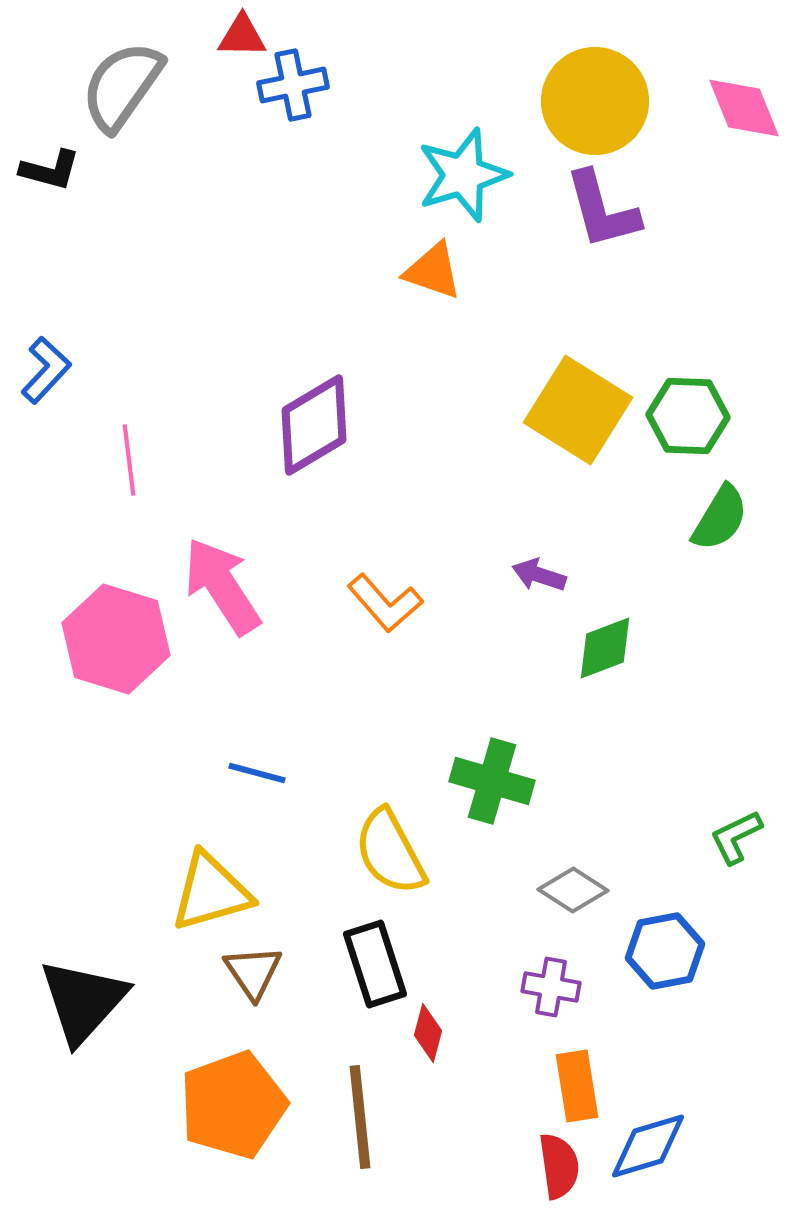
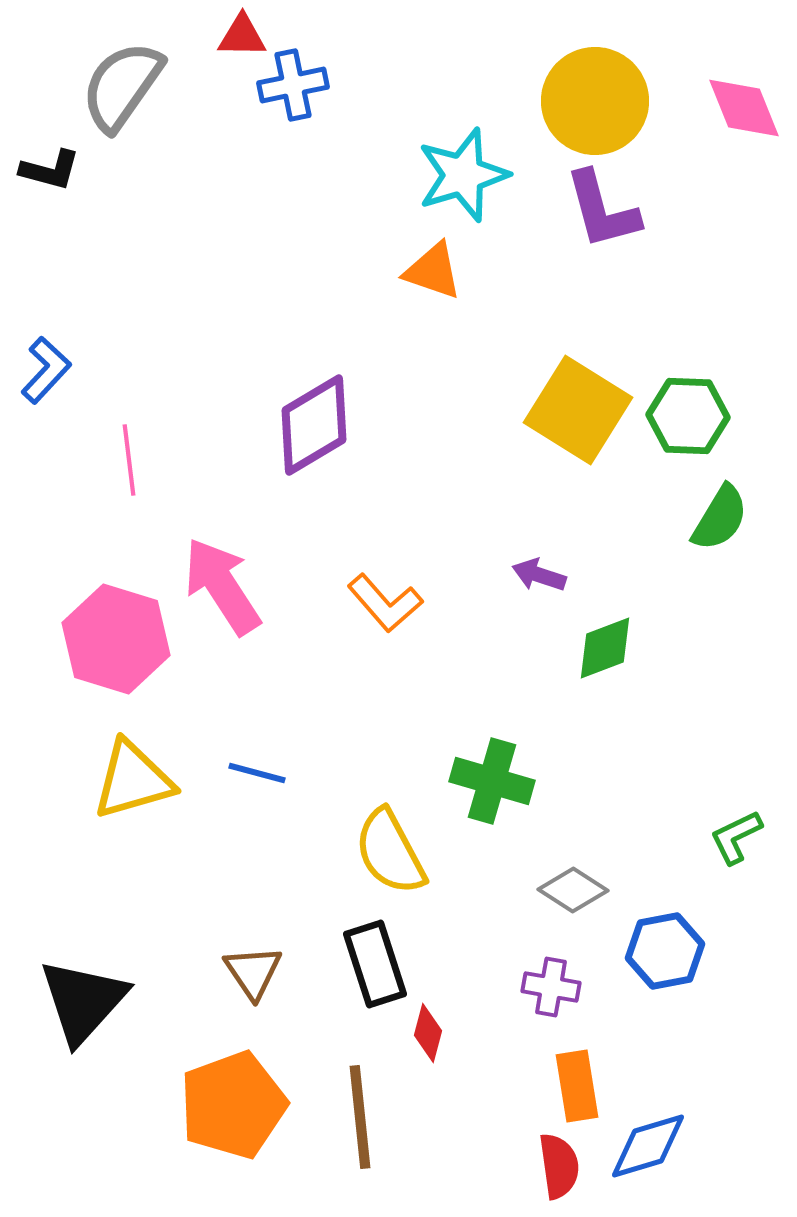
yellow triangle: moved 78 px left, 112 px up
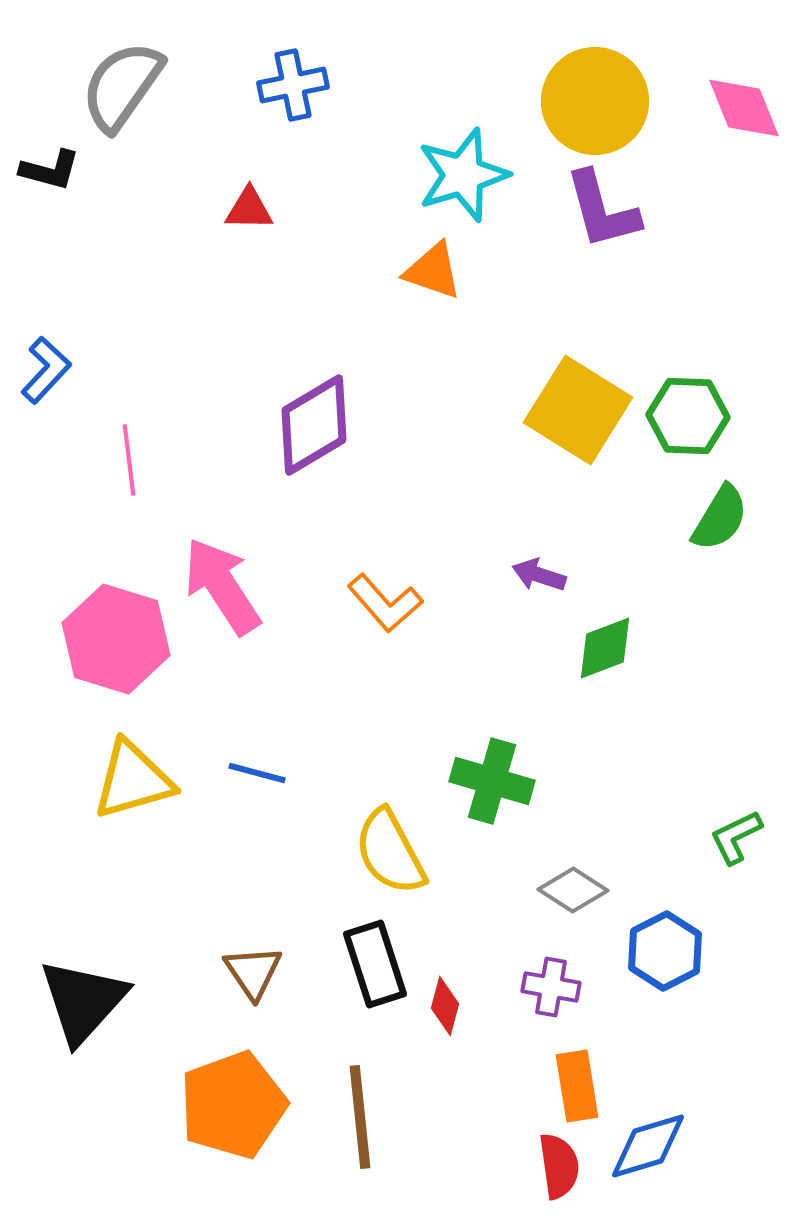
red triangle: moved 7 px right, 173 px down
blue hexagon: rotated 16 degrees counterclockwise
red diamond: moved 17 px right, 27 px up
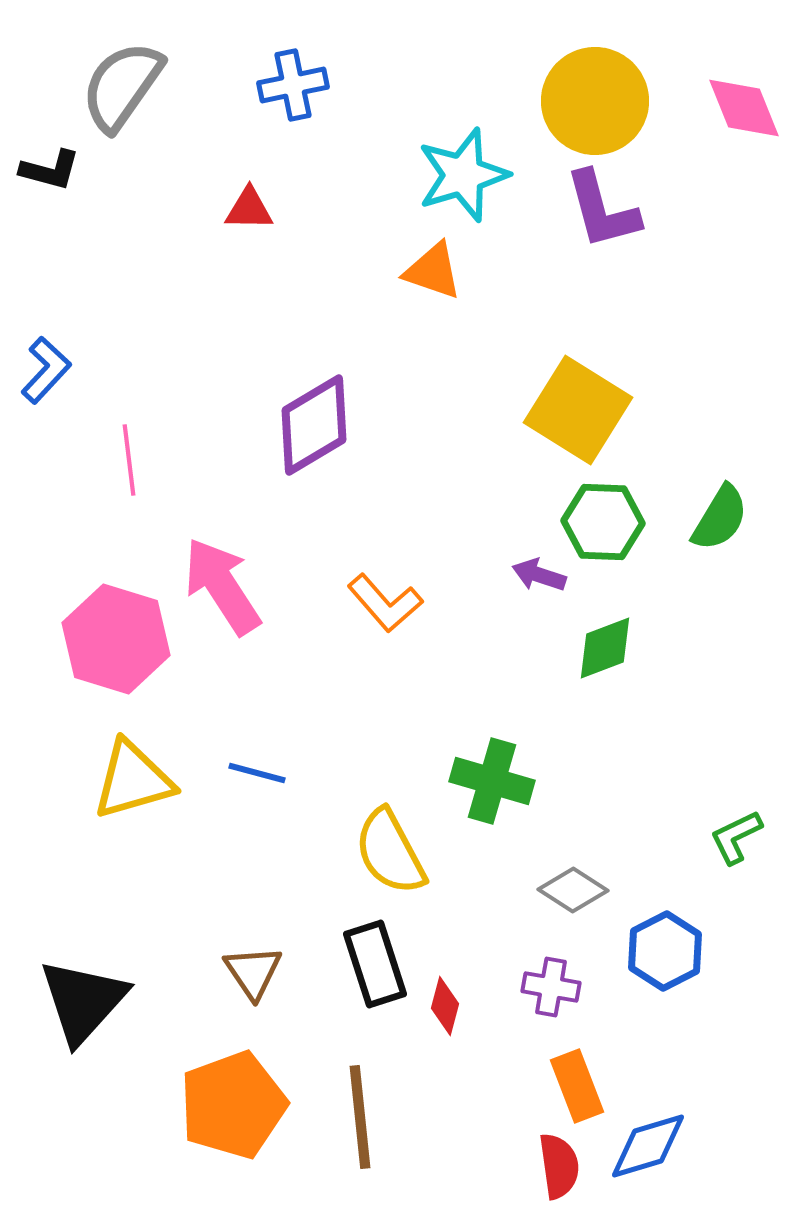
green hexagon: moved 85 px left, 106 px down
orange rectangle: rotated 12 degrees counterclockwise
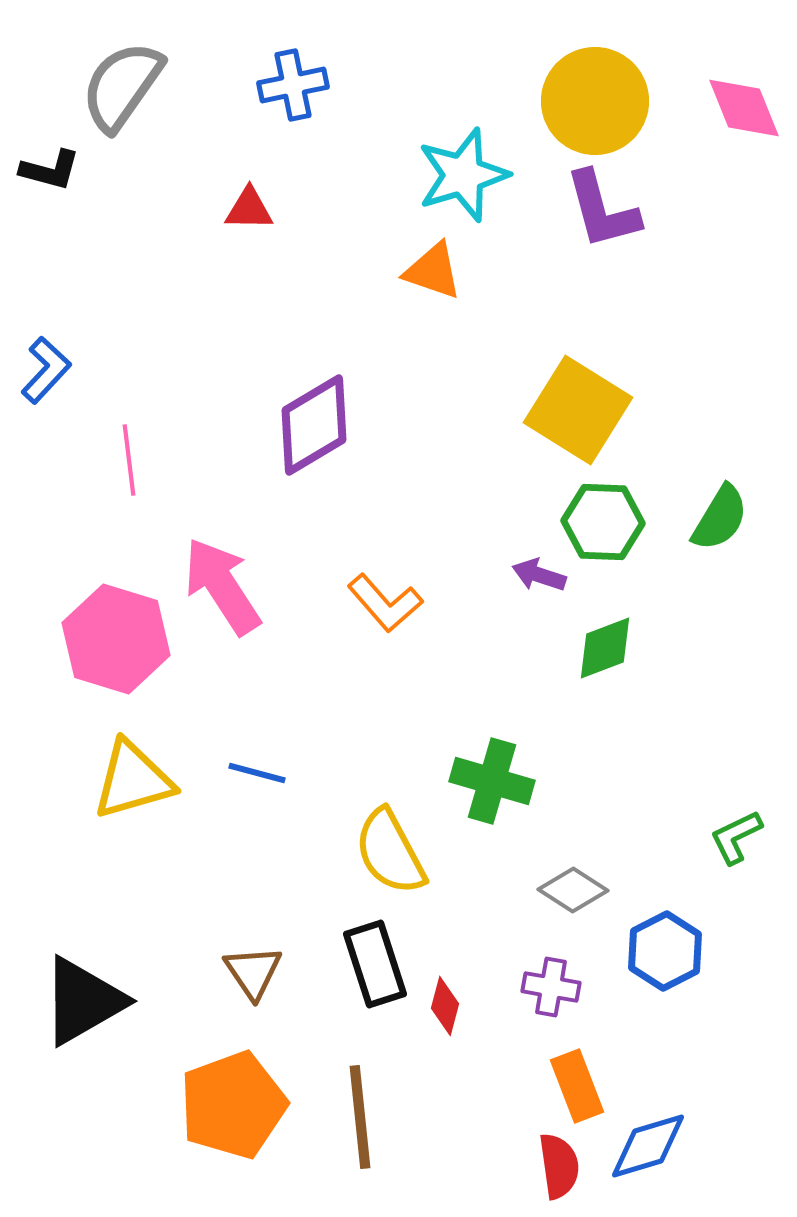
black triangle: rotated 18 degrees clockwise
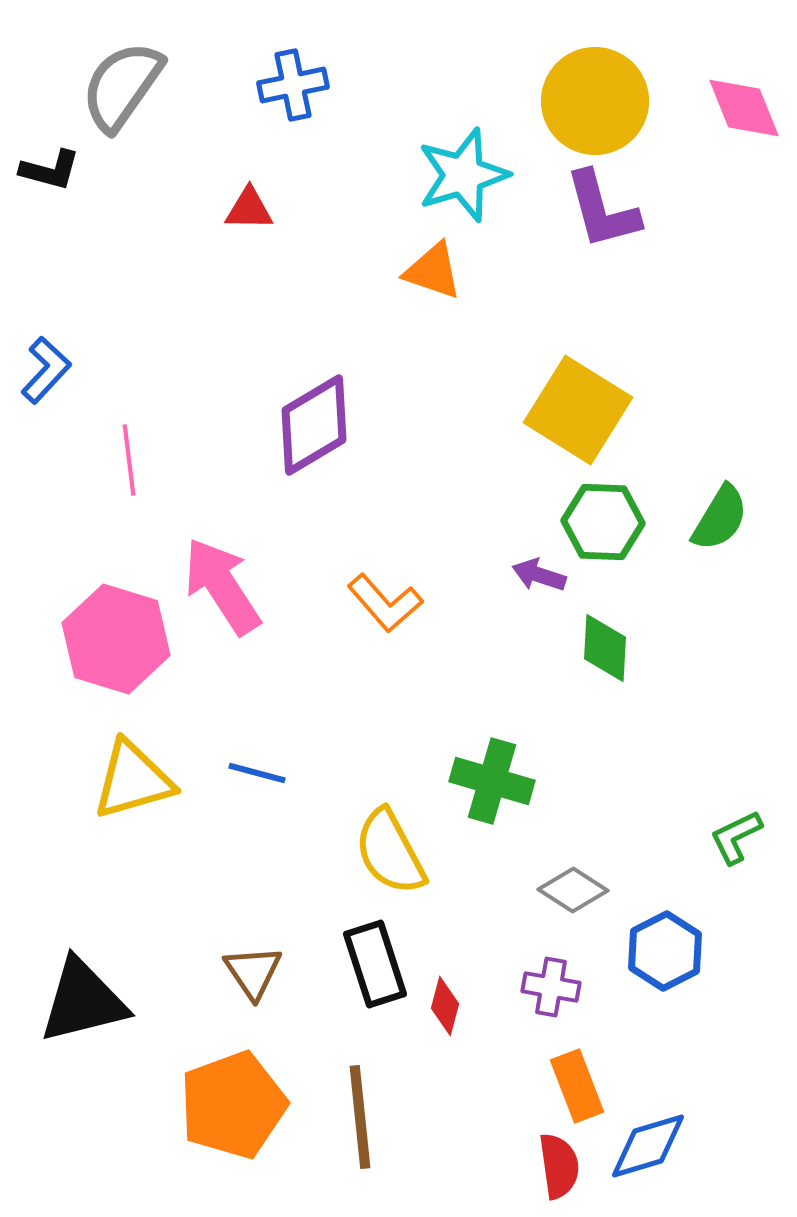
green diamond: rotated 66 degrees counterclockwise
black triangle: rotated 16 degrees clockwise
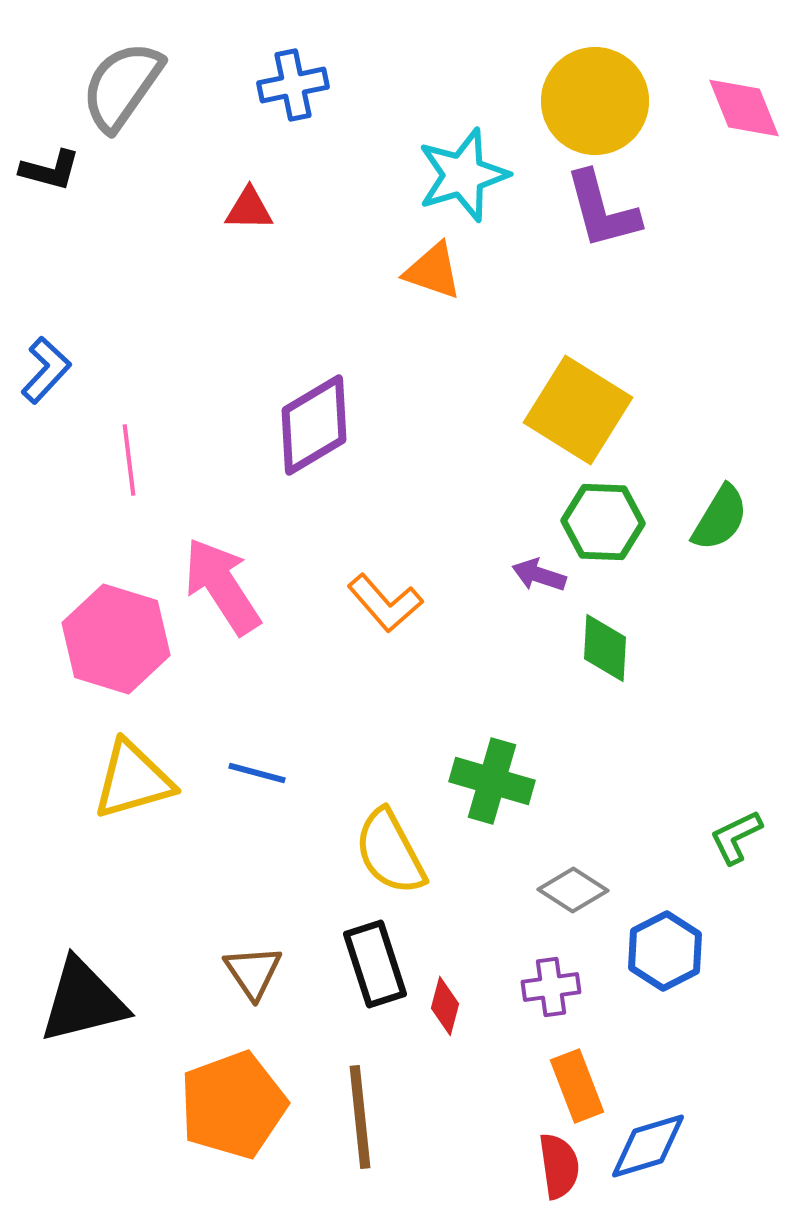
purple cross: rotated 18 degrees counterclockwise
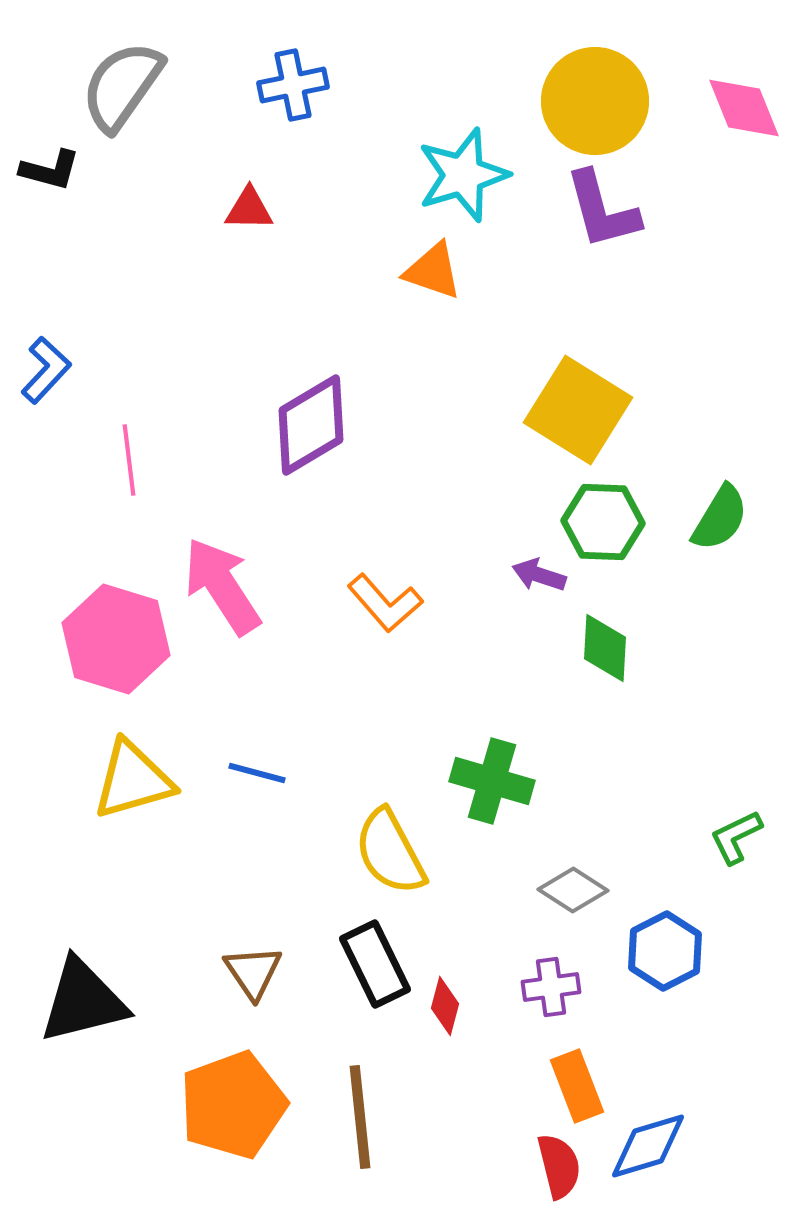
purple diamond: moved 3 px left
black rectangle: rotated 8 degrees counterclockwise
red semicircle: rotated 6 degrees counterclockwise
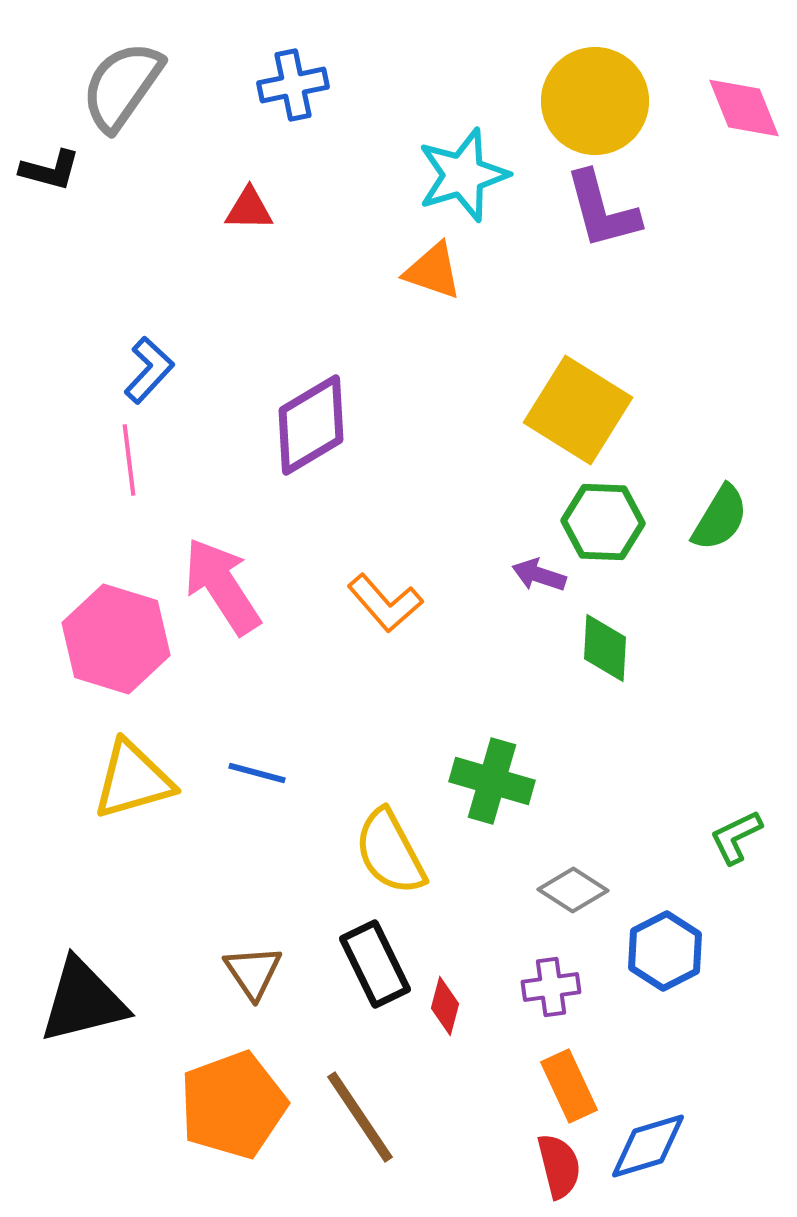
blue L-shape: moved 103 px right
orange rectangle: moved 8 px left; rotated 4 degrees counterclockwise
brown line: rotated 28 degrees counterclockwise
